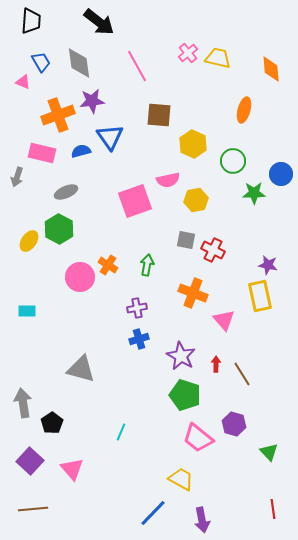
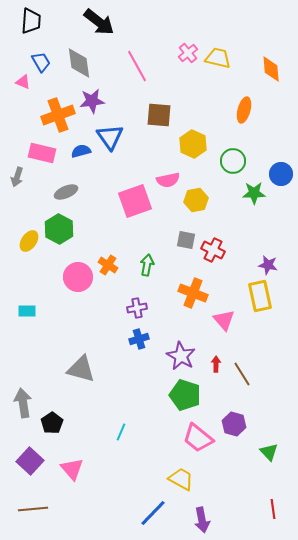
pink circle at (80, 277): moved 2 px left
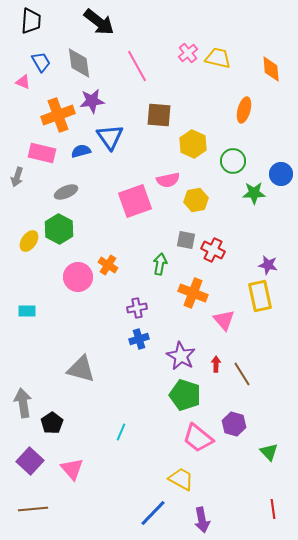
green arrow at (147, 265): moved 13 px right, 1 px up
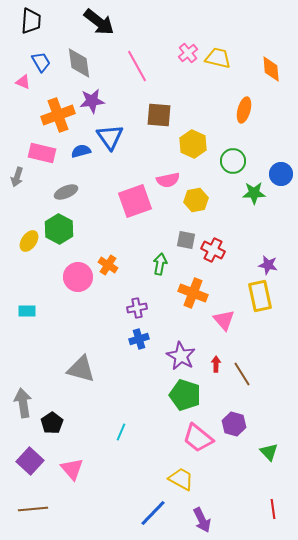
purple arrow at (202, 520): rotated 15 degrees counterclockwise
